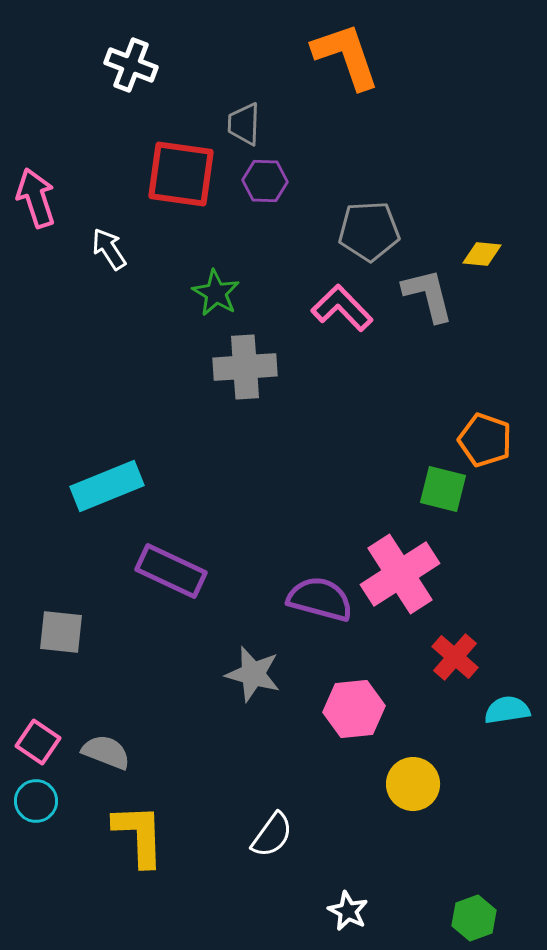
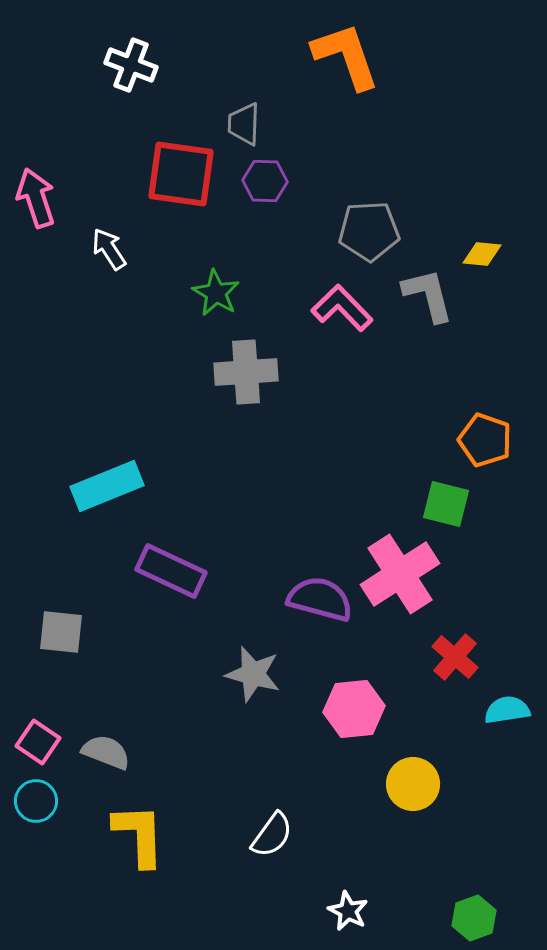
gray cross: moved 1 px right, 5 px down
green square: moved 3 px right, 15 px down
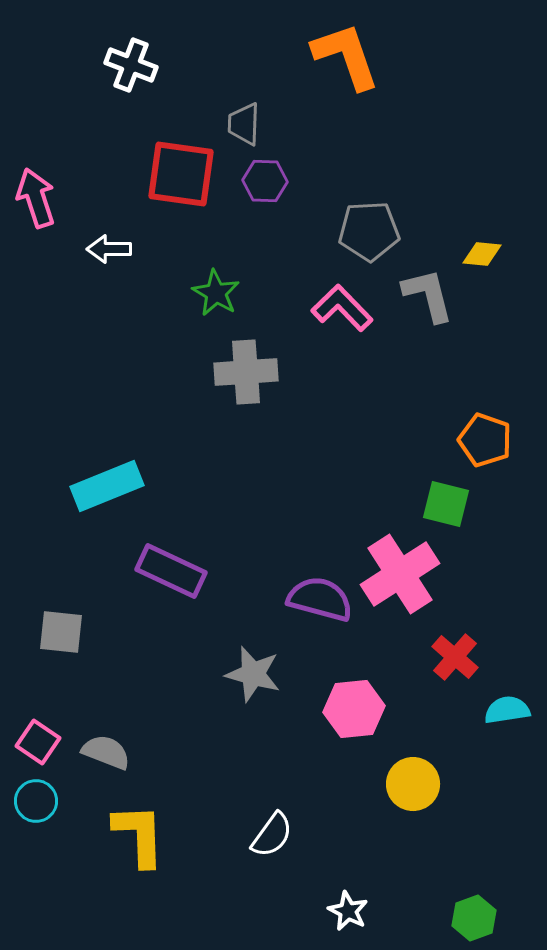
white arrow: rotated 57 degrees counterclockwise
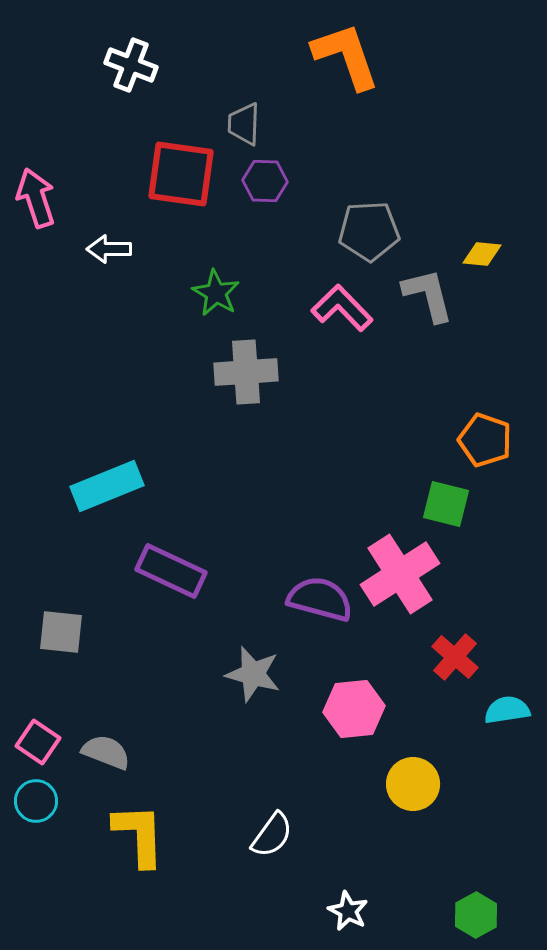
green hexagon: moved 2 px right, 3 px up; rotated 9 degrees counterclockwise
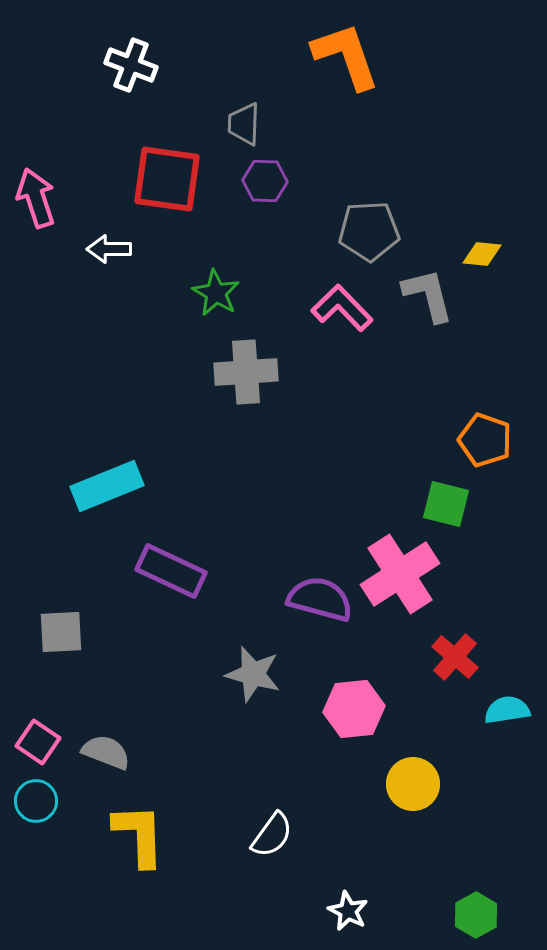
red square: moved 14 px left, 5 px down
gray square: rotated 9 degrees counterclockwise
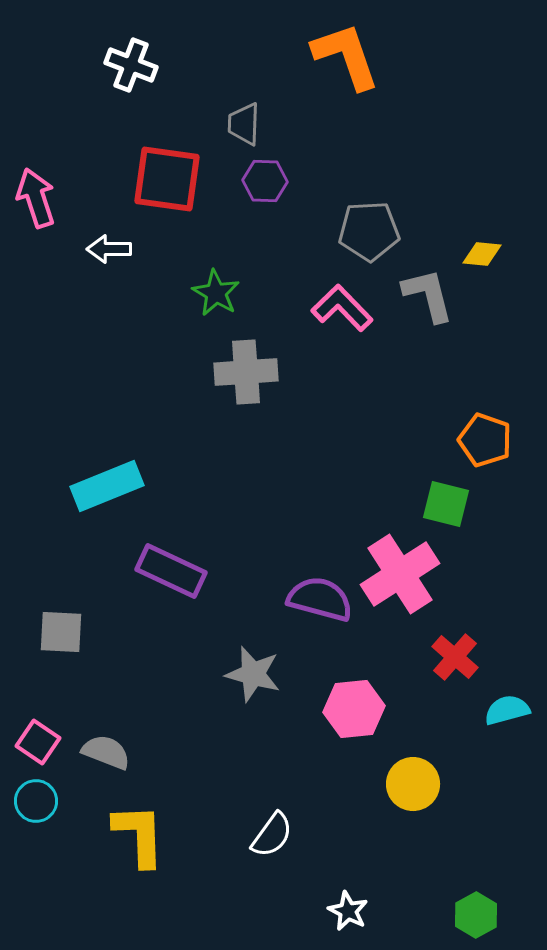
gray square: rotated 6 degrees clockwise
cyan semicircle: rotated 6 degrees counterclockwise
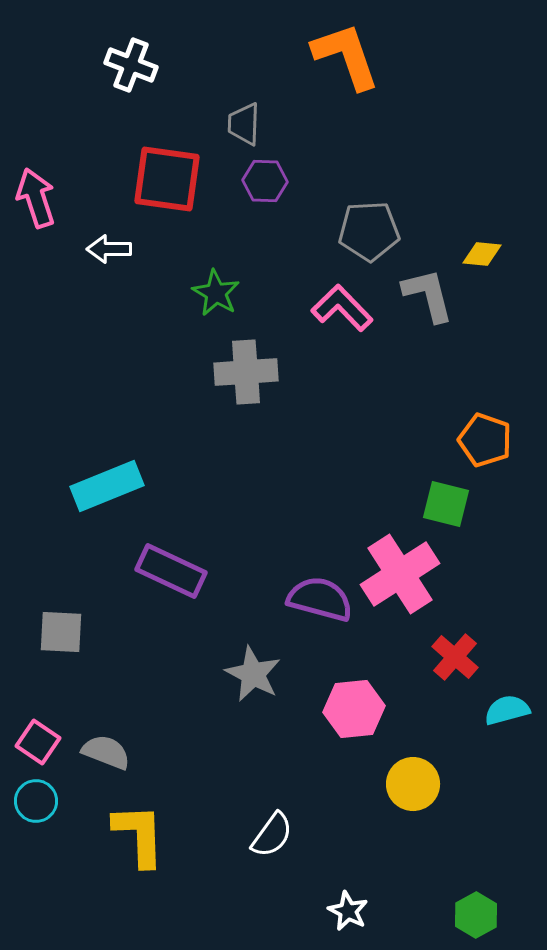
gray star: rotated 12 degrees clockwise
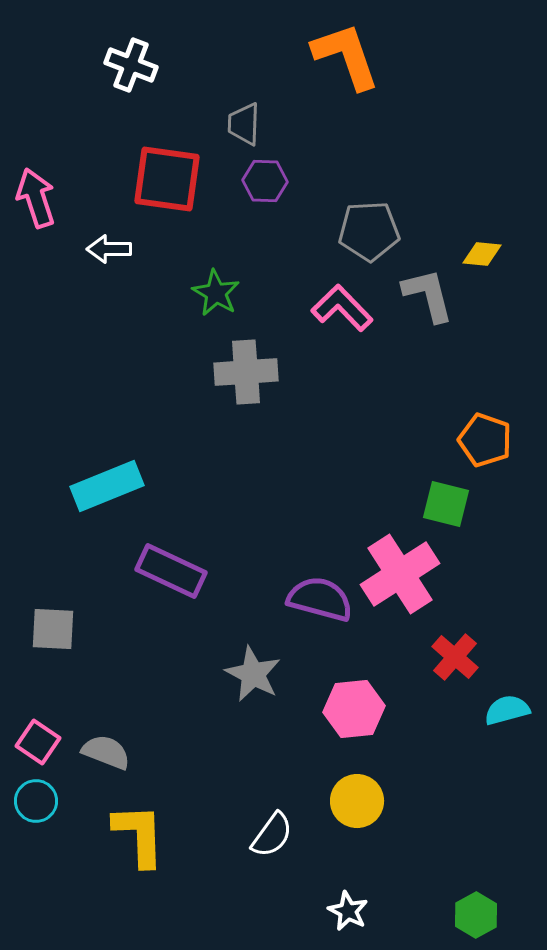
gray square: moved 8 px left, 3 px up
yellow circle: moved 56 px left, 17 px down
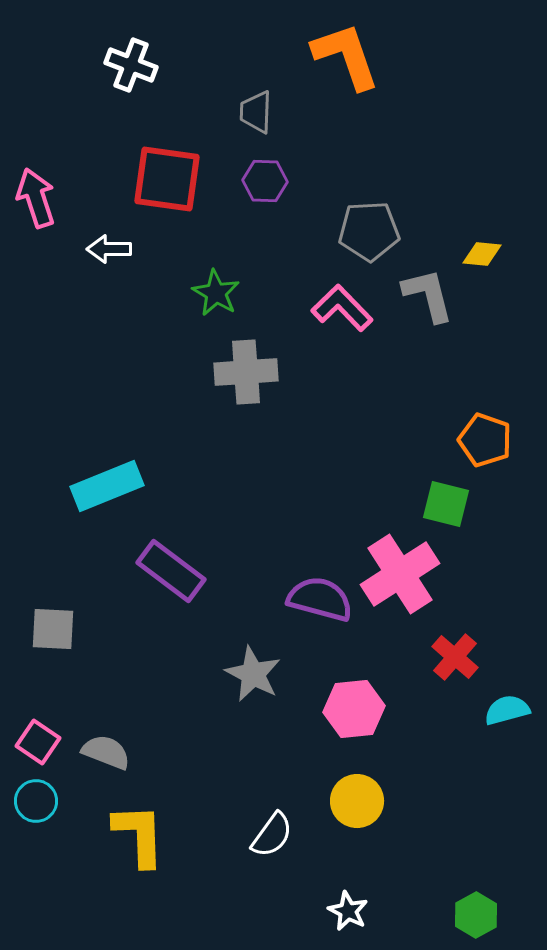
gray trapezoid: moved 12 px right, 12 px up
purple rectangle: rotated 12 degrees clockwise
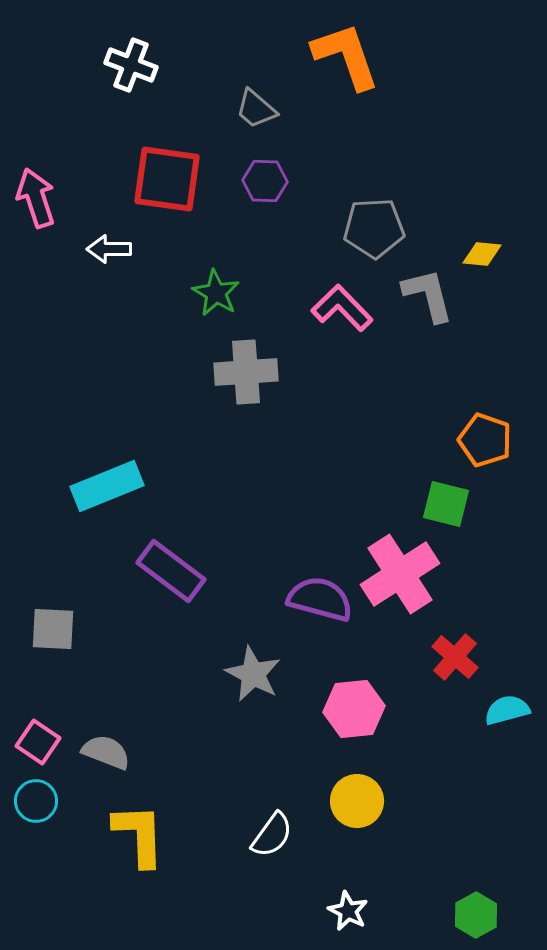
gray trapezoid: moved 3 px up; rotated 51 degrees counterclockwise
gray pentagon: moved 5 px right, 3 px up
